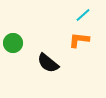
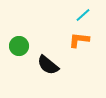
green circle: moved 6 px right, 3 px down
black semicircle: moved 2 px down
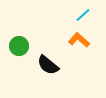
orange L-shape: rotated 35 degrees clockwise
